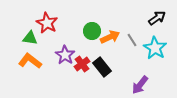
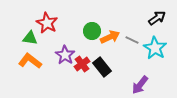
gray line: rotated 32 degrees counterclockwise
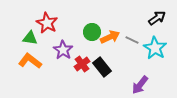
green circle: moved 1 px down
purple star: moved 2 px left, 5 px up
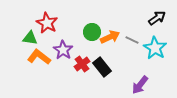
orange L-shape: moved 9 px right, 4 px up
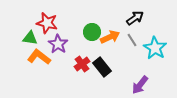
black arrow: moved 22 px left
red star: rotated 15 degrees counterclockwise
gray line: rotated 32 degrees clockwise
purple star: moved 5 px left, 6 px up
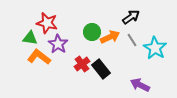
black arrow: moved 4 px left, 1 px up
black rectangle: moved 1 px left, 2 px down
purple arrow: rotated 78 degrees clockwise
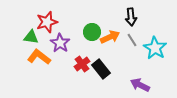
black arrow: rotated 120 degrees clockwise
red star: moved 1 px up; rotated 30 degrees counterclockwise
green triangle: moved 1 px right, 1 px up
purple star: moved 2 px right, 1 px up
